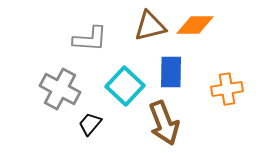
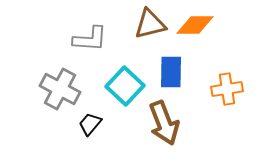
brown triangle: moved 2 px up
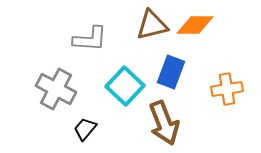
brown triangle: moved 2 px right, 1 px down
blue rectangle: rotated 20 degrees clockwise
gray cross: moved 4 px left
black trapezoid: moved 5 px left, 5 px down
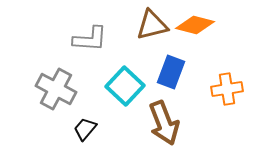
orange diamond: rotated 15 degrees clockwise
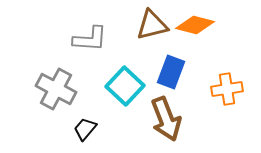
brown arrow: moved 2 px right, 4 px up
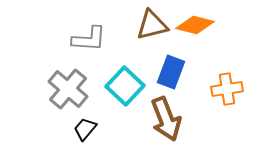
gray L-shape: moved 1 px left
gray cross: moved 12 px right; rotated 12 degrees clockwise
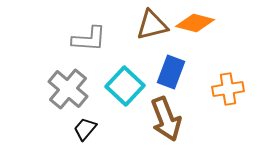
orange diamond: moved 2 px up
orange cross: moved 1 px right
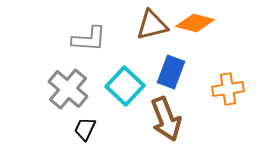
black trapezoid: rotated 15 degrees counterclockwise
